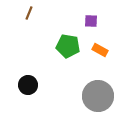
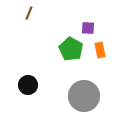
purple square: moved 3 px left, 7 px down
green pentagon: moved 3 px right, 3 px down; rotated 20 degrees clockwise
orange rectangle: rotated 49 degrees clockwise
gray circle: moved 14 px left
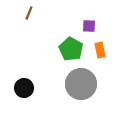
purple square: moved 1 px right, 2 px up
black circle: moved 4 px left, 3 px down
gray circle: moved 3 px left, 12 px up
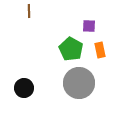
brown line: moved 2 px up; rotated 24 degrees counterclockwise
gray circle: moved 2 px left, 1 px up
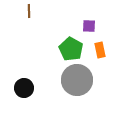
gray circle: moved 2 px left, 3 px up
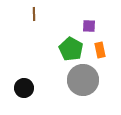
brown line: moved 5 px right, 3 px down
gray circle: moved 6 px right
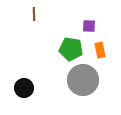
green pentagon: rotated 20 degrees counterclockwise
